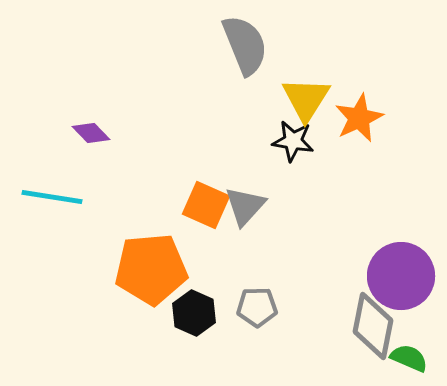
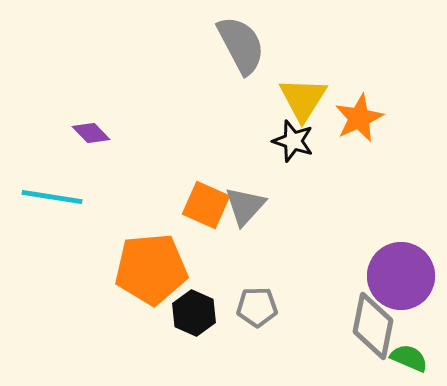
gray semicircle: moved 4 px left; rotated 6 degrees counterclockwise
yellow triangle: moved 3 px left
black star: rotated 9 degrees clockwise
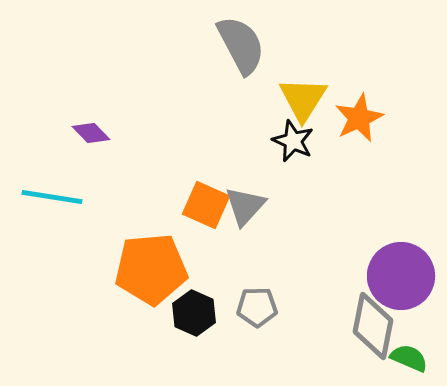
black star: rotated 6 degrees clockwise
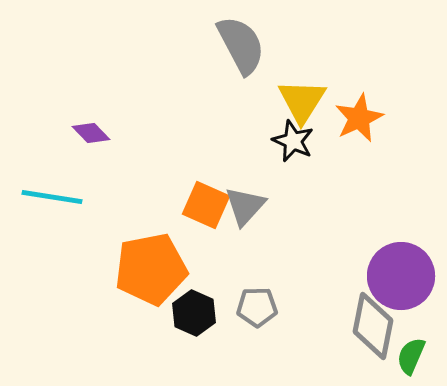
yellow triangle: moved 1 px left, 2 px down
orange pentagon: rotated 6 degrees counterclockwise
green semicircle: moved 2 px right, 2 px up; rotated 90 degrees counterclockwise
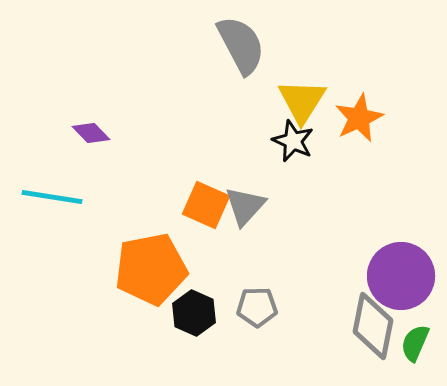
green semicircle: moved 4 px right, 13 px up
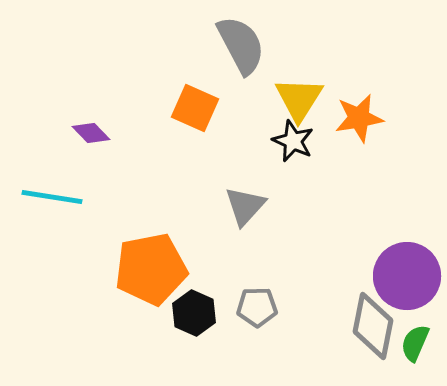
yellow triangle: moved 3 px left, 2 px up
orange star: rotated 15 degrees clockwise
orange square: moved 11 px left, 97 px up
purple circle: moved 6 px right
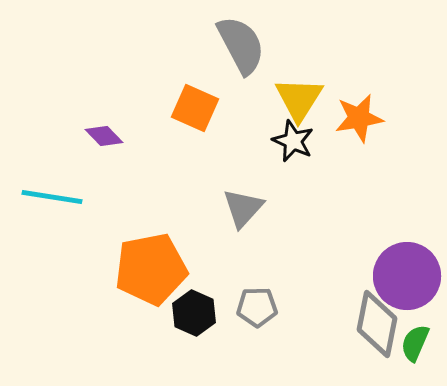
purple diamond: moved 13 px right, 3 px down
gray triangle: moved 2 px left, 2 px down
gray diamond: moved 4 px right, 2 px up
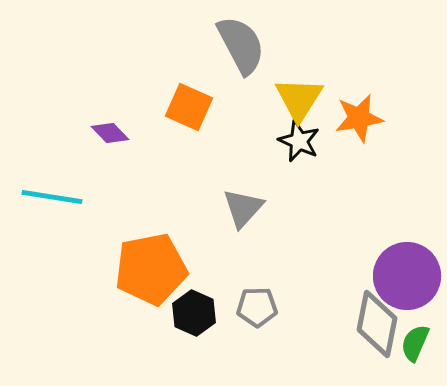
orange square: moved 6 px left, 1 px up
purple diamond: moved 6 px right, 3 px up
black star: moved 6 px right
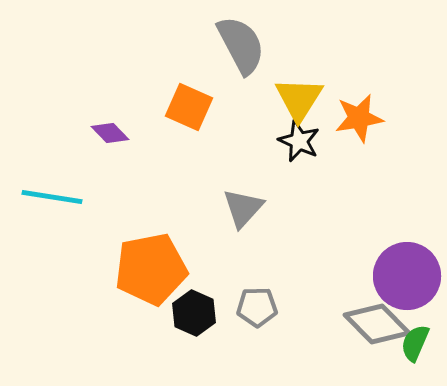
gray diamond: rotated 56 degrees counterclockwise
